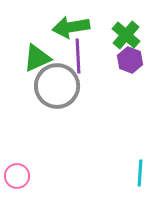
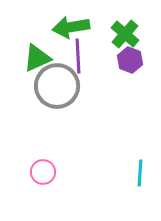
green cross: moved 1 px left, 1 px up
pink circle: moved 26 px right, 4 px up
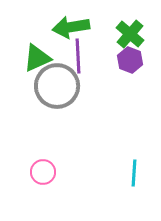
green cross: moved 5 px right
cyan line: moved 6 px left
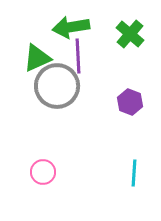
purple hexagon: moved 42 px down
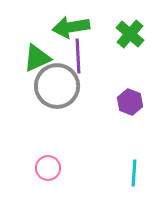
pink circle: moved 5 px right, 4 px up
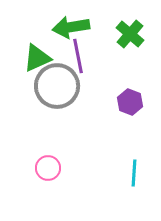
purple line: rotated 8 degrees counterclockwise
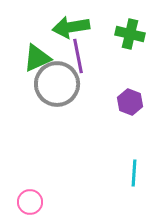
green cross: rotated 28 degrees counterclockwise
gray circle: moved 2 px up
pink circle: moved 18 px left, 34 px down
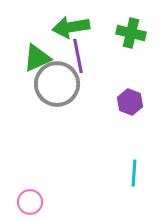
green cross: moved 1 px right, 1 px up
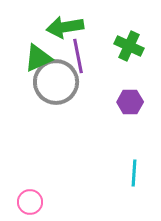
green arrow: moved 6 px left
green cross: moved 2 px left, 13 px down; rotated 12 degrees clockwise
green triangle: moved 1 px right
gray circle: moved 1 px left, 2 px up
purple hexagon: rotated 20 degrees counterclockwise
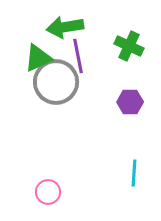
pink circle: moved 18 px right, 10 px up
